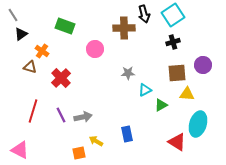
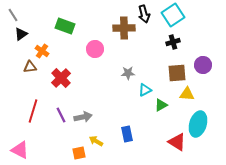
brown triangle: rotated 24 degrees counterclockwise
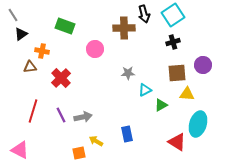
orange cross: rotated 24 degrees counterclockwise
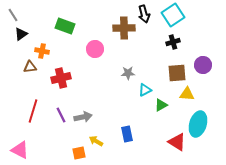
red cross: rotated 30 degrees clockwise
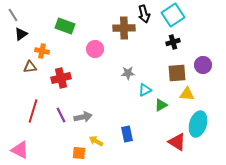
orange square: rotated 16 degrees clockwise
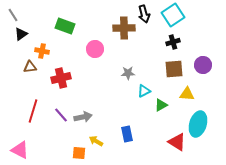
brown square: moved 3 px left, 4 px up
cyan triangle: moved 1 px left, 1 px down
purple line: rotated 14 degrees counterclockwise
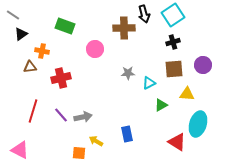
gray line: rotated 24 degrees counterclockwise
cyan triangle: moved 5 px right, 8 px up
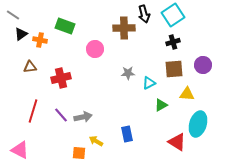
orange cross: moved 2 px left, 11 px up
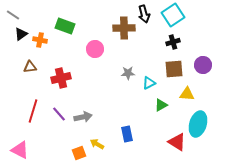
purple line: moved 2 px left, 1 px up
yellow arrow: moved 1 px right, 3 px down
orange square: rotated 24 degrees counterclockwise
